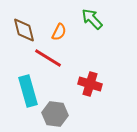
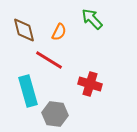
red line: moved 1 px right, 2 px down
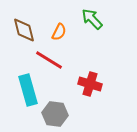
cyan rectangle: moved 1 px up
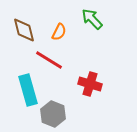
gray hexagon: moved 2 px left; rotated 15 degrees clockwise
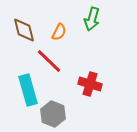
green arrow: rotated 120 degrees counterclockwise
red line: moved 1 px down; rotated 12 degrees clockwise
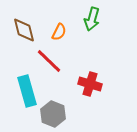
cyan rectangle: moved 1 px left, 1 px down
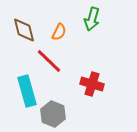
red cross: moved 2 px right
